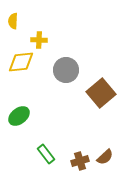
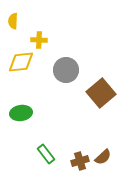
green ellipse: moved 2 px right, 3 px up; rotated 30 degrees clockwise
brown semicircle: moved 2 px left
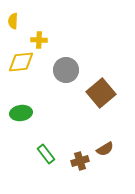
brown semicircle: moved 2 px right, 8 px up; rotated 12 degrees clockwise
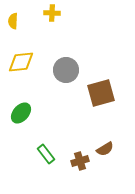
yellow cross: moved 13 px right, 27 px up
brown square: rotated 24 degrees clockwise
green ellipse: rotated 40 degrees counterclockwise
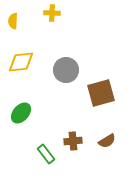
brown semicircle: moved 2 px right, 8 px up
brown cross: moved 7 px left, 20 px up; rotated 12 degrees clockwise
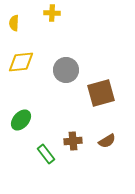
yellow semicircle: moved 1 px right, 2 px down
green ellipse: moved 7 px down
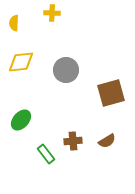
brown square: moved 10 px right
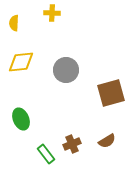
green ellipse: moved 1 px up; rotated 65 degrees counterclockwise
brown cross: moved 1 px left, 3 px down; rotated 18 degrees counterclockwise
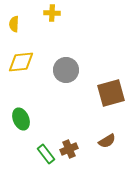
yellow semicircle: moved 1 px down
brown cross: moved 3 px left, 5 px down
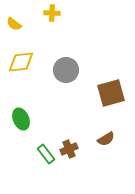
yellow semicircle: rotated 56 degrees counterclockwise
brown semicircle: moved 1 px left, 2 px up
